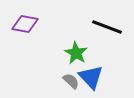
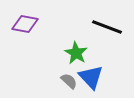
gray semicircle: moved 2 px left
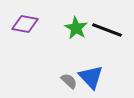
black line: moved 3 px down
green star: moved 25 px up
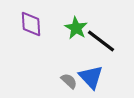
purple diamond: moved 6 px right; rotated 76 degrees clockwise
black line: moved 6 px left, 11 px down; rotated 16 degrees clockwise
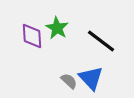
purple diamond: moved 1 px right, 12 px down
green star: moved 19 px left
blue triangle: moved 1 px down
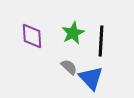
green star: moved 16 px right, 5 px down; rotated 15 degrees clockwise
black line: rotated 56 degrees clockwise
gray semicircle: moved 14 px up
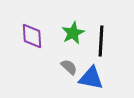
blue triangle: rotated 36 degrees counterclockwise
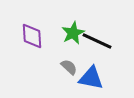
black line: moved 4 px left; rotated 68 degrees counterclockwise
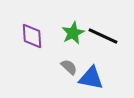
black line: moved 6 px right, 5 px up
